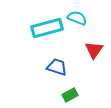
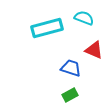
cyan semicircle: moved 7 px right
red triangle: rotated 42 degrees counterclockwise
blue trapezoid: moved 14 px right, 1 px down
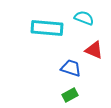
cyan rectangle: rotated 20 degrees clockwise
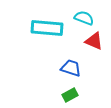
red triangle: moved 9 px up
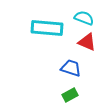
red triangle: moved 7 px left, 1 px down
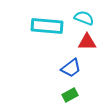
cyan rectangle: moved 2 px up
red triangle: rotated 24 degrees counterclockwise
blue trapezoid: rotated 125 degrees clockwise
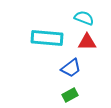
cyan rectangle: moved 12 px down
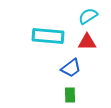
cyan semicircle: moved 4 px right, 2 px up; rotated 54 degrees counterclockwise
cyan rectangle: moved 1 px right, 2 px up
green rectangle: rotated 63 degrees counterclockwise
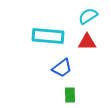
blue trapezoid: moved 9 px left
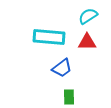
cyan rectangle: moved 1 px right, 1 px down
green rectangle: moved 1 px left, 2 px down
